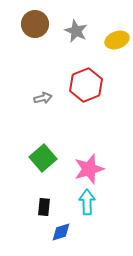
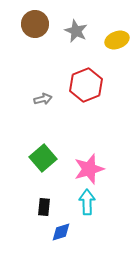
gray arrow: moved 1 px down
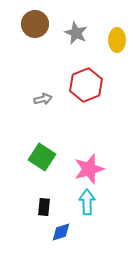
gray star: moved 2 px down
yellow ellipse: rotated 70 degrees counterclockwise
green square: moved 1 px left, 1 px up; rotated 16 degrees counterclockwise
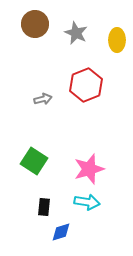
green square: moved 8 px left, 4 px down
cyan arrow: rotated 100 degrees clockwise
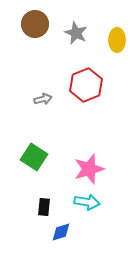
green square: moved 4 px up
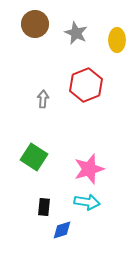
gray arrow: rotated 72 degrees counterclockwise
blue diamond: moved 1 px right, 2 px up
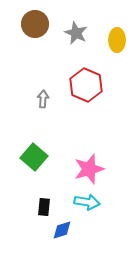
red hexagon: rotated 16 degrees counterclockwise
green square: rotated 8 degrees clockwise
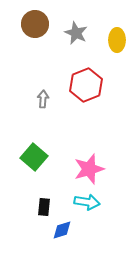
red hexagon: rotated 16 degrees clockwise
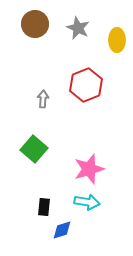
gray star: moved 2 px right, 5 px up
green square: moved 8 px up
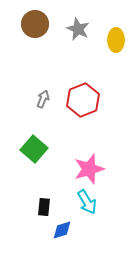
gray star: moved 1 px down
yellow ellipse: moved 1 px left
red hexagon: moved 3 px left, 15 px down
gray arrow: rotated 18 degrees clockwise
cyan arrow: rotated 50 degrees clockwise
